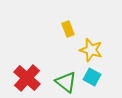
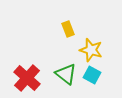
cyan square: moved 2 px up
green triangle: moved 8 px up
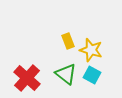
yellow rectangle: moved 12 px down
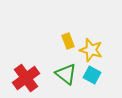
red cross: moved 1 px left; rotated 12 degrees clockwise
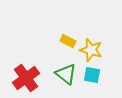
yellow rectangle: rotated 42 degrees counterclockwise
cyan square: rotated 18 degrees counterclockwise
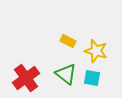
yellow star: moved 5 px right, 1 px down
cyan square: moved 3 px down
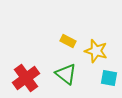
cyan square: moved 17 px right
